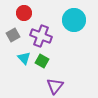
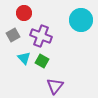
cyan circle: moved 7 px right
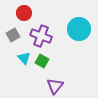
cyan circle: moved 2 px left, 9 px down
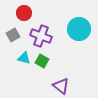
cyan triangle: rotated 32 degrees counterclockwise
purple triangle: moved 6 px right; rotated 30 degrees counterclockwise
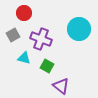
purple cross: moved 3 px down
green square: moved 5 px right, 5 px down
